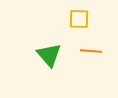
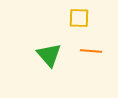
yellow square: moved 1 px up
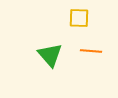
green triangle: moved 1 px right
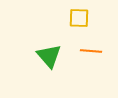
green triangle: moved 1 px left, 1 px down
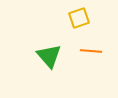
yellow square: rotated 20 degrees counterclockwise
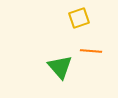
green triangle: moved 11 px right, 11 px down
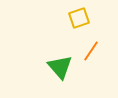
orange line: rotated 60 degrees counterclockwise
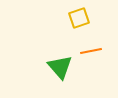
orange line: rotated 45 degrees clockwise
